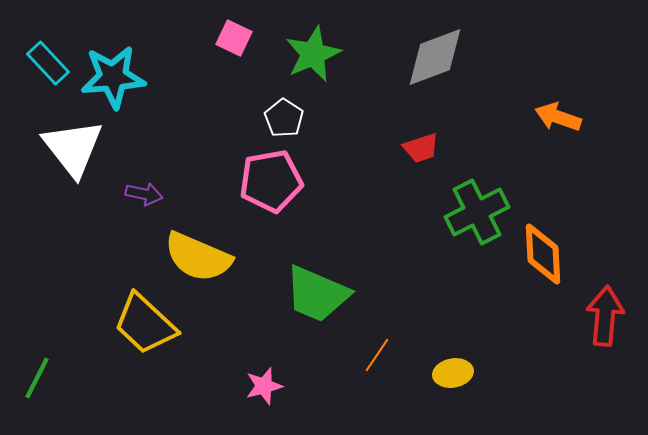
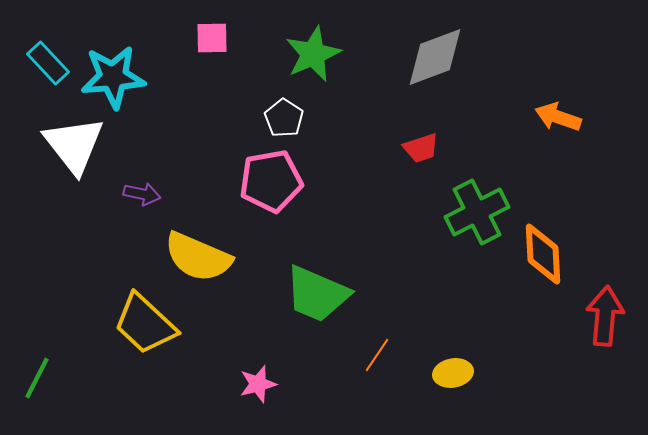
pink square: moved 22 px left; rotated 27 degrees counterclockwise
white triangle: moved 1 px right, 3 px up
purple arrow: moved 2 px left
pink star: moved 6 px left, 2 px up
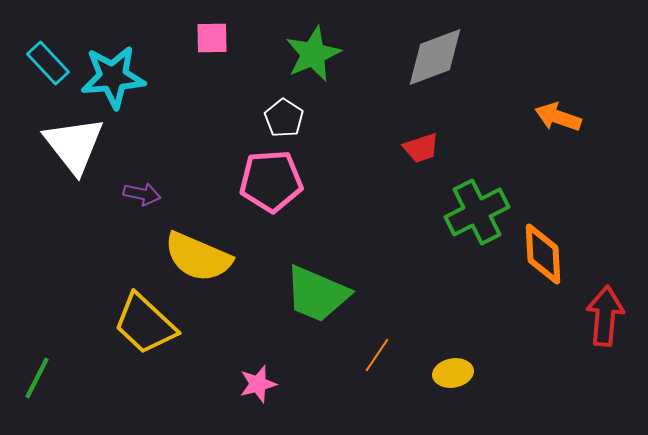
pink pentagon: rotated 6 degrees clockwise
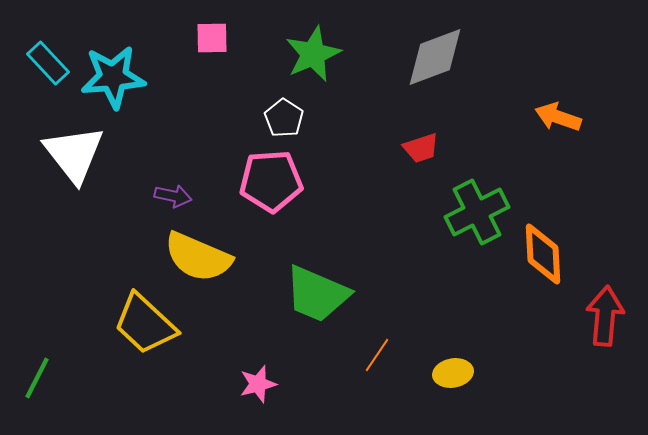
white triangle: moved 9 px down
purple arrow: moved 31 px right, 2 px down
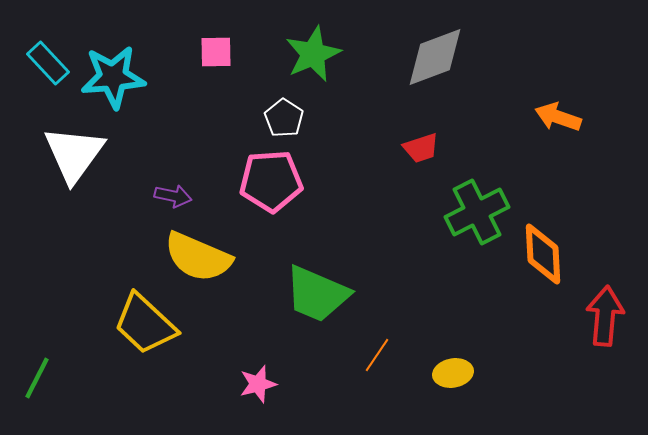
pink square: moved 4 px right, 14 px down
white triangle: rotated 14 degrees clockwise
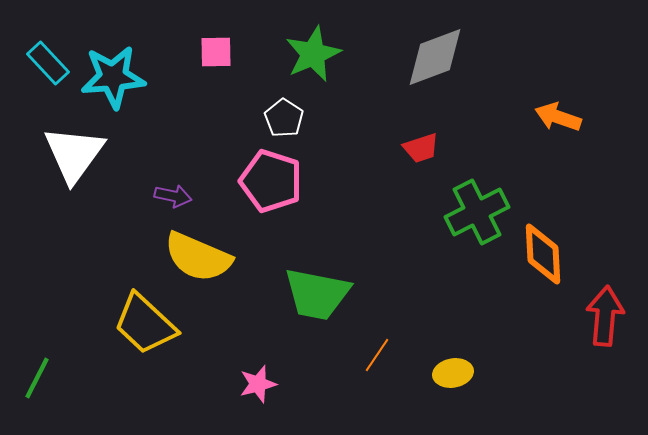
pink pentagon: rotated 22 degrees clockwise
green trapezoid: rotated 12 degrees counterclockwise
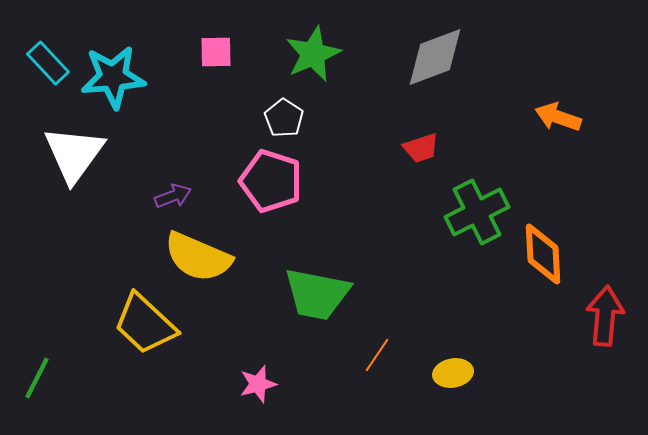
purple arrow: rotated 33 degrees counterclockwise
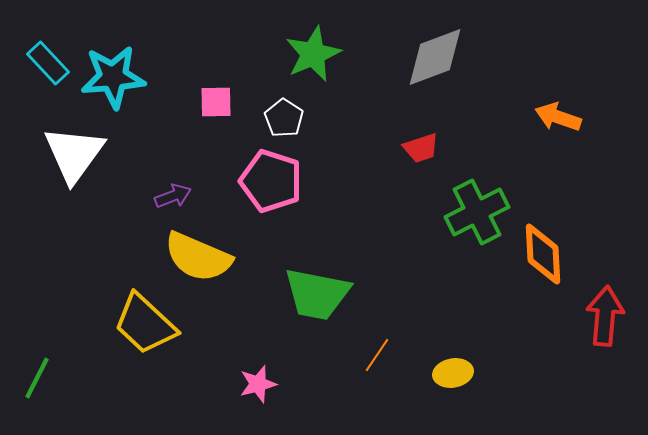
pink square: moved 50 px down
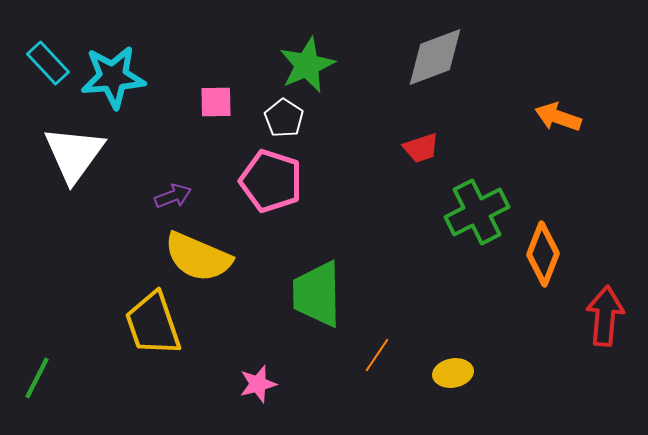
green star: moved 6 px left, 11 px down
orange diamond: rotated 24 degrees clockwise
green trapezoid: rotated 78 degrees clockwise
yellow trapezoid: moved 8 px right; rotated 28 degrees clockwise
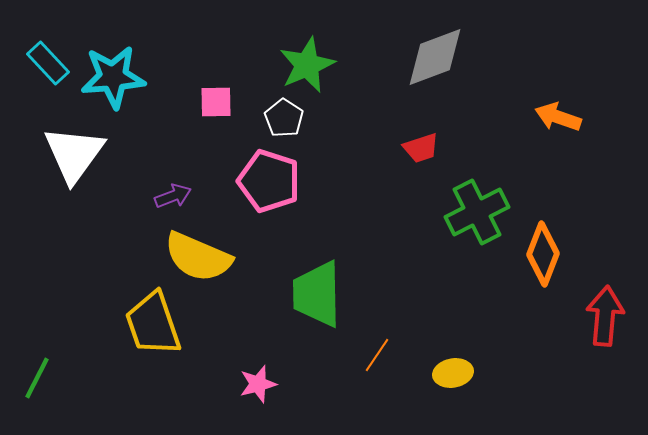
pink pentagon: moved 2 px left
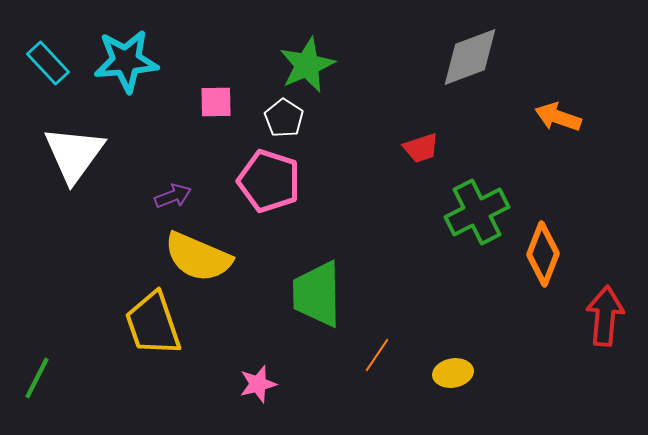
gray diamond: moved 35 px right
cyan star: moved 13 px right, 16 px up
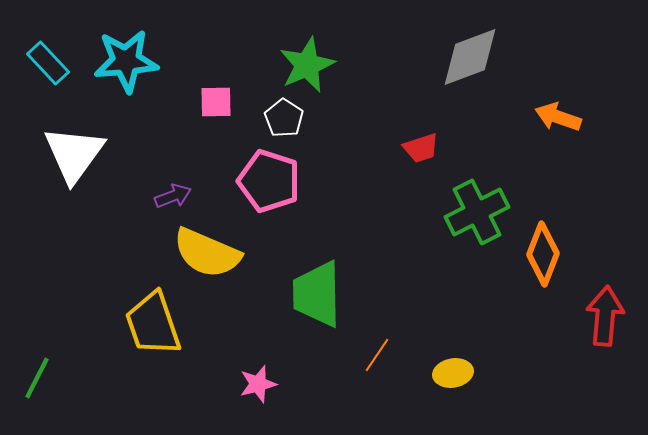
yellow semicircle: moved 9 px right, 4 px up
